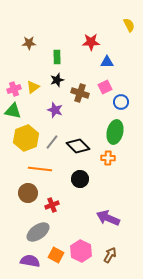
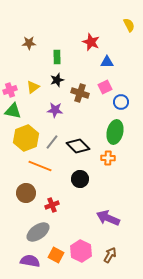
red star: rotated 24 degrees clockwise
pink cross: moved 4 px left, 1 px down
purple star: rotated 14 degrees counterclockwise
orange line: moved 3 px up; rotated 15 degrees clockwise
brown circle: moved 2 px left
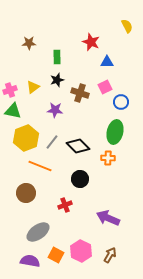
yellow semicircle: moved 2 px left, 1 px down
red cross: moved 13 px right
